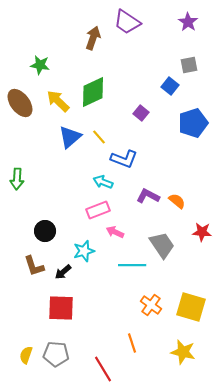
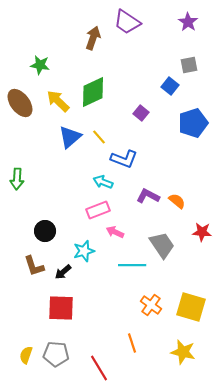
red line: moved 4 px left, 1 px up
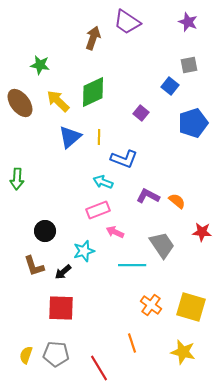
purple star: rotated 12 degrees counterclockwise
yellow line: rotated 42 degrees clockwise
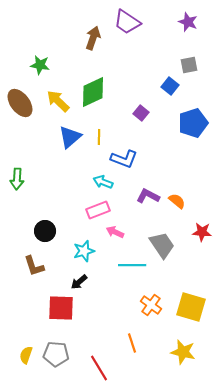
black arrow: moved 16 px right, 10 px down
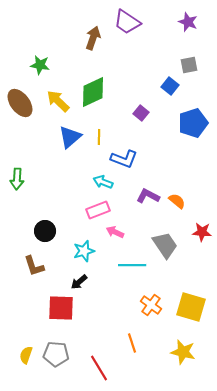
gray trapezoid: moved 3 px right
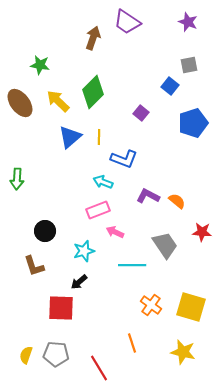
green diamond: rotated 20 degrees counterclockwise
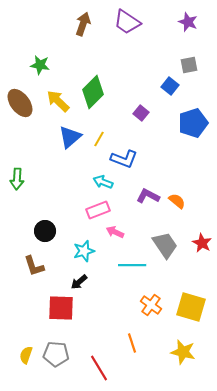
brown arrow: moved 10 px left, 14 px up
yellow line: moved 2 px down; rotated 28 degrees clockwise
red star: moved 11 px down; rotated 24 degrees clockwise
